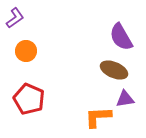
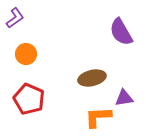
purple semicircle: moved 5 px up
orange circle: moved 3 px down
brown ellipse: moved 22 px left, 8 px down; rotated 36 degrees counterclockwise
purple triangle: moved 1 px left, 1 px up
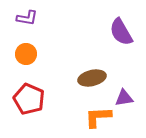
purple L-shape: moved 12 px right; rotated 45 degrees clockwise
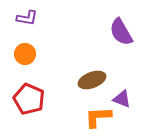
orange circle: moved 1 px left
brown ellipse: moved 2 px down; rotated 8 degrees counterclockwise
purple triangle: moved 2 px left, 1 px down; rotated 30 degrees clockwise
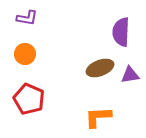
purple semicircle: rotated 32 degrees clockwise
brown ellipse: moved 8 px right, 12 px up
purple triangle: moved 8 px right, 24 px up; rotated 30 degrees counterclockwise
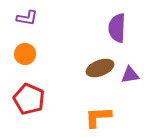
purple semicircle: moved 4 px left, 4 px up
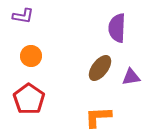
purple L-shape: moved 4 px left, 2 px up
orange circle: moved 6 px right, 2 px down
brown ellipse: rotated 32 degrees counterclockwise
purple triangle: moved 1 px right, 2 px down
red pentagon: rotated 12 degrees clockwise
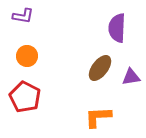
orange circle: moved 4 px left
red pentagon: moved 4 px left, 2 px up; rotated 8 degrees counterclockwise
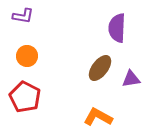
purple triangle: moved 2 px down
orange L-shape: rotated 32 degrees clockwise
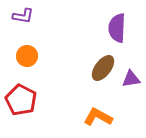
brown ellipse: moved 3 px right
red pentagon: moved 4 px left, 3 px down
